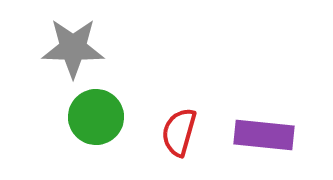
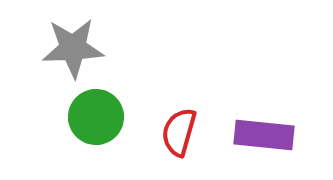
gray star: rotated 4 degrees counterclockwise
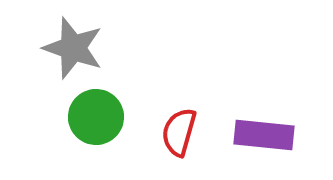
gray star: rotated 22 degrees clockwise
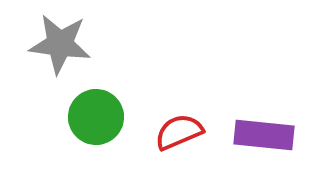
gray star: moved 13 px left, 4 px up; rotated 12 degrees counterclockwise
red semicircle: rotated 51 degrees clockwise
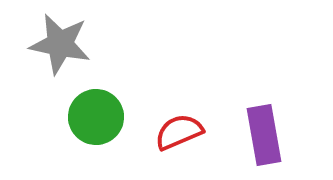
gray star: rotated 4 degrees clockwise
purple rectangle: rotated 74 degrees clockwise
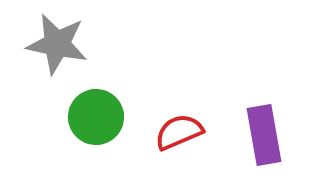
gray star: moved 3 px left
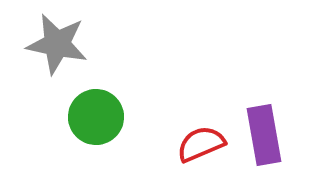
red semicircle: moved 22 px right, 12 px down
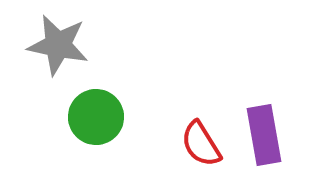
gray star: moved 1 px right, 1 px down
red semicircle: rotated 99 degrees counterclockwise
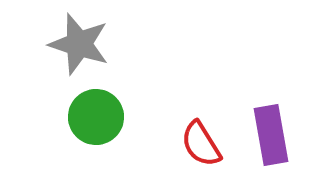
gray star: moved 21 px right, 1 px up; rotated 6 degrees clockwise
purple rectangle: moved 7 px right
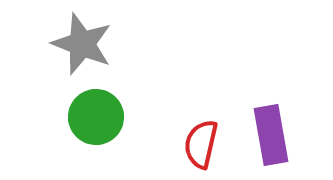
gray star: moved 3 px right; rotated 4 degrees clockwise
red semicircle: rotated 45 degrees clockwise
